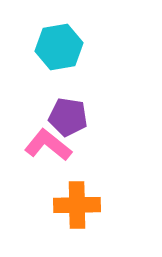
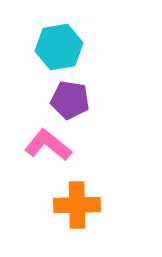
purple pentagon: moved 2 px right, 17 px up
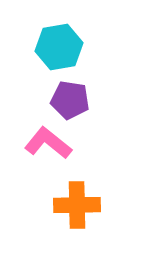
pink L-shape: moved 2 px up
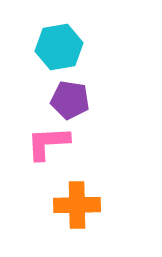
pink L-shape: rotated 42 degrees counterclockwise
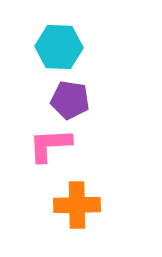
cyan hexagon: rotated 12 degrees clockwise
pink L-shape: moved 2 px right, 2 px down
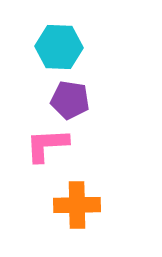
pink L-shape: moved 3 px left
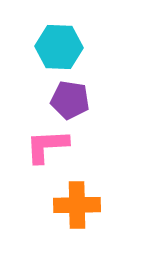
pink L-shape: moved 1 px down
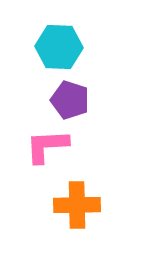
purple pentagon: rotated 9 degrees clockwise
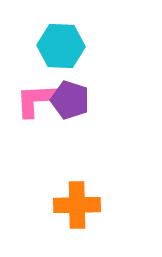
cyan hexagon: moved 2 px right, 1 px up
pink L-shape: moved 10 px left, 46 px up
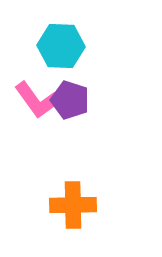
pink L-shape: rotated 123 degrees counterclockwise
orange cross: moved 4 px left
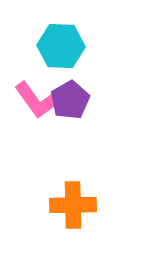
purple pentagon: rotated 24 degrees clockwise
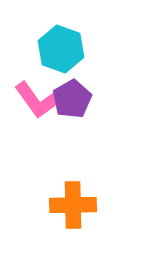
cyan hexagon: moved 3 px down; rotated 18 degrees clockwise
purple pentagon: moved 2 px right, 1 px up
